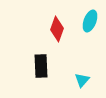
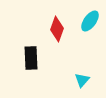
cyan ellipse: rotated 15 degrees clockwise
black rectangle: moved 10 px left, 8 px up
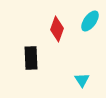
cyan triangle: rotated 14 degrees counterclockwise
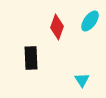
red diamond: moved 2 px up
